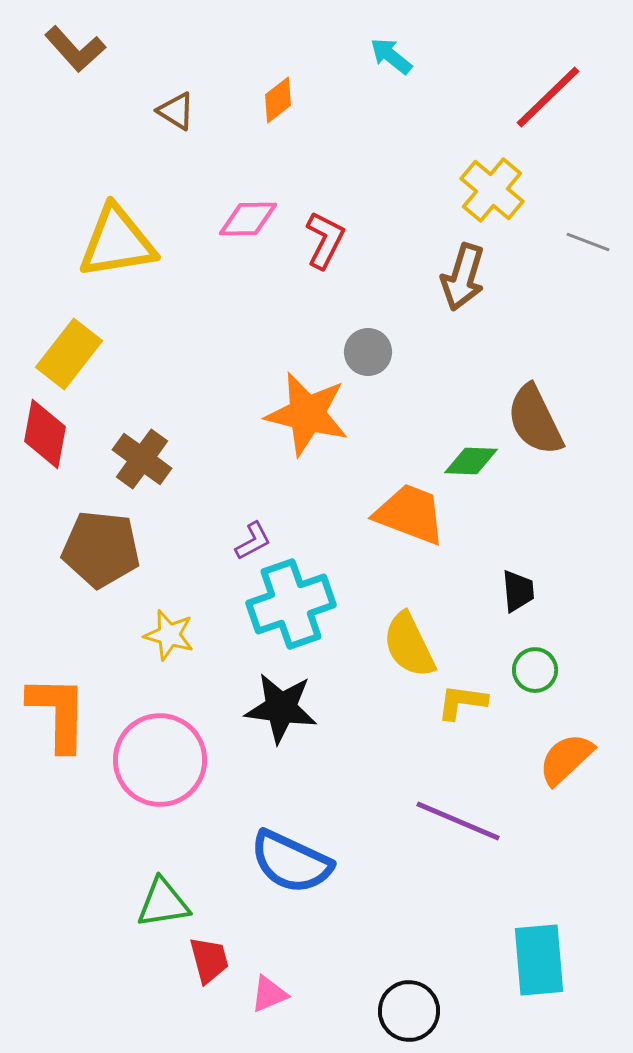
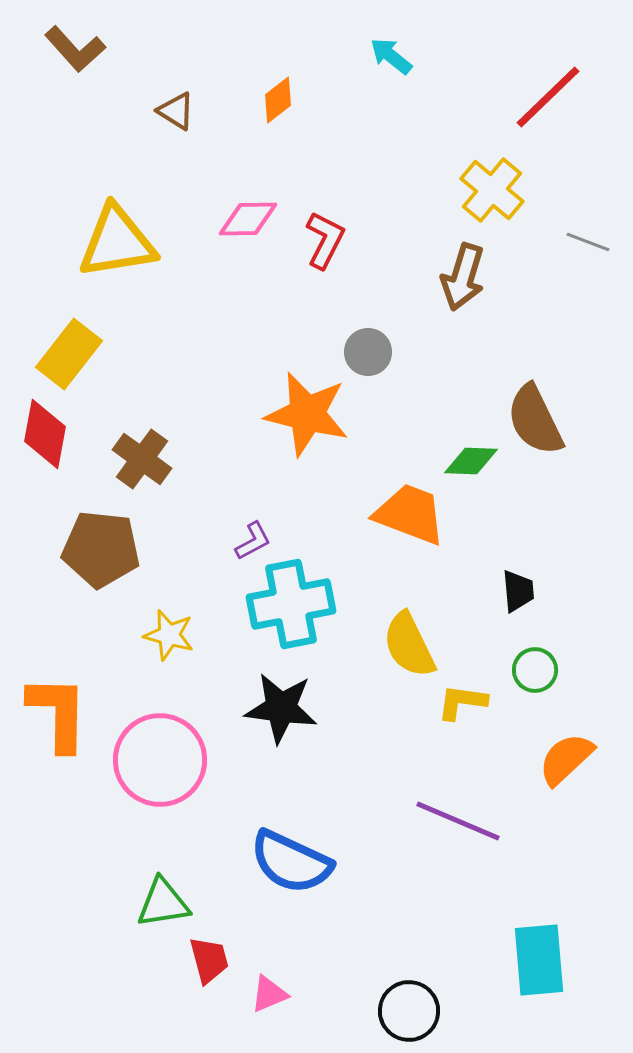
cyan cross: rotated 8 degrees clockwise
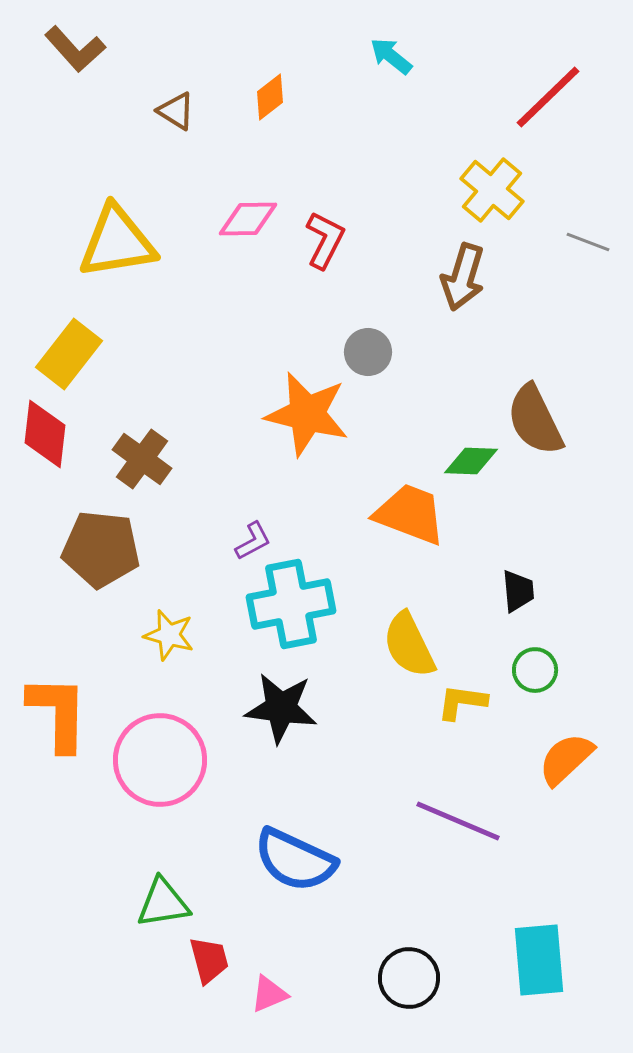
orange diamond: moved 8 px left, 3 px up
red diamond: rotated 4 degrees counterclockwise
blue semicircle: moved 4 px right, 2 px up
black circle: moved 33 px up
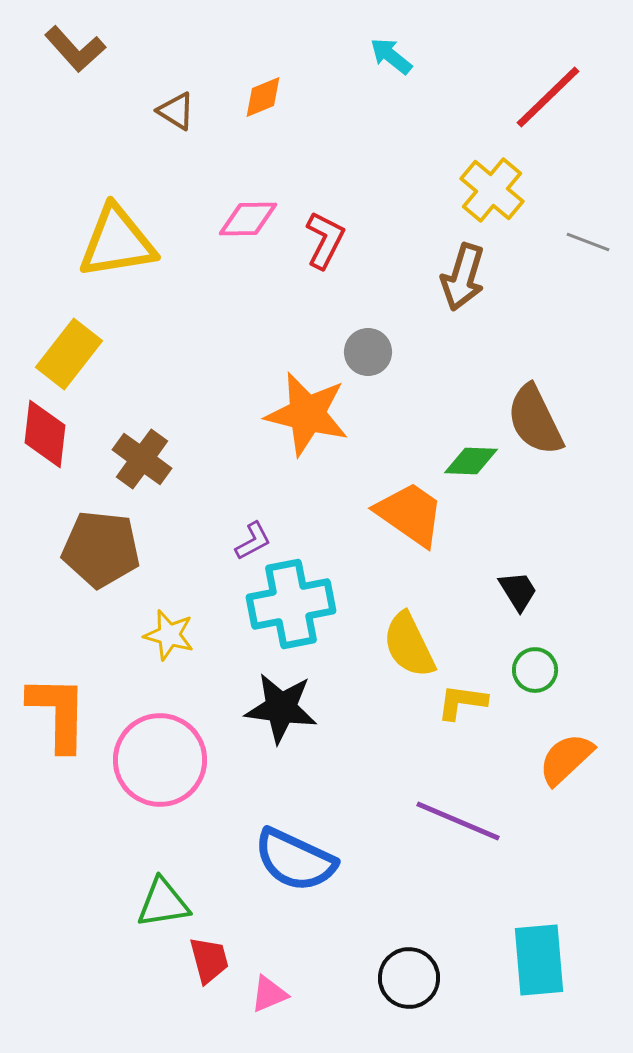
orange diamond: moved 7 px left; rotated 15 degrees clockwise
orange trapezoid: rotated 14 degrees clockwise
black trapezoid: rotated 27 degrees counterclockwise
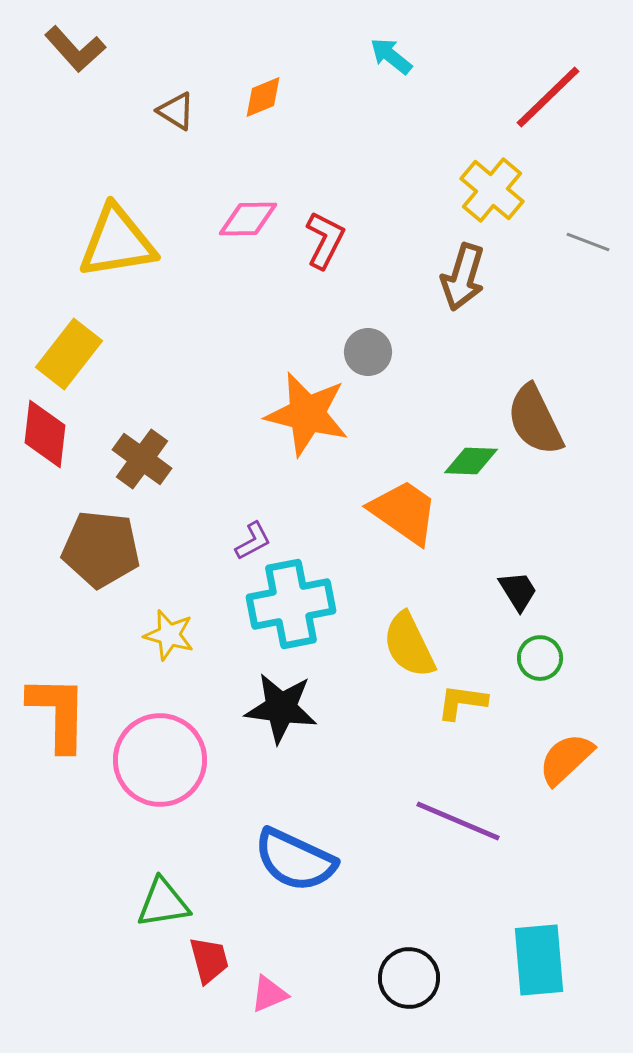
orange trapezoid: moved 6 px left, 2 px up
green circle: moved 5 px right, 12 px up
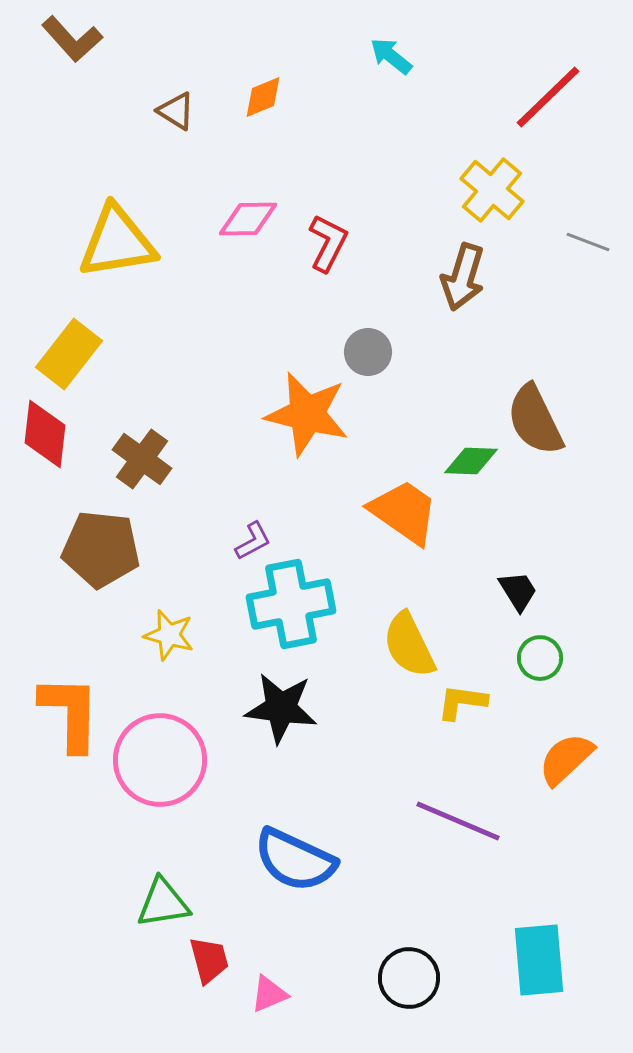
brown L-shape: moved 3 px left, 10 px up
red L-shape: moved 3 px right, 3 px down
orange L-shape: moved 12 px right
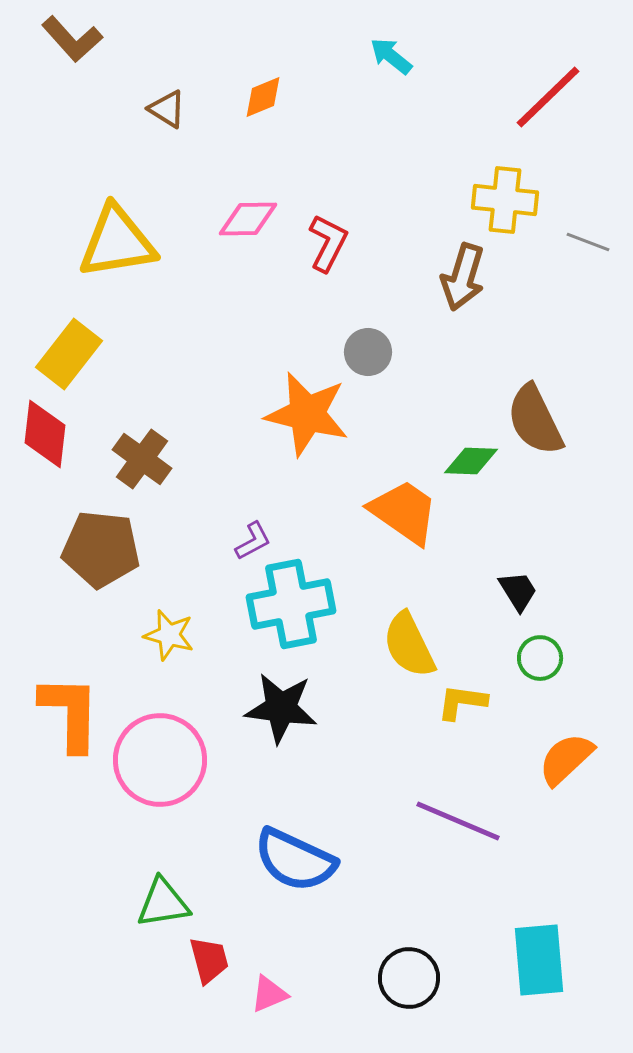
brown triangle: moved 9 px left, 2 px up
yellow cross: moved 13 px right, 10 px down; rotated 34 degrees counterclockwise
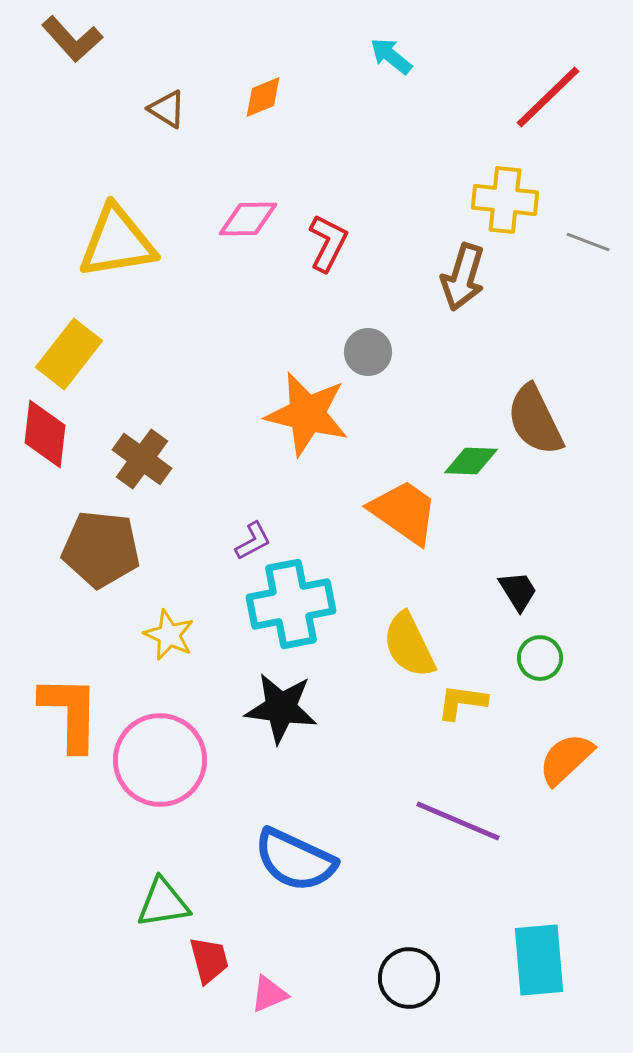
yellow star: rotated 9 degrees clockwise
